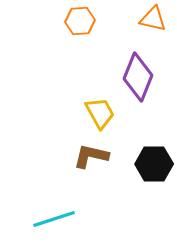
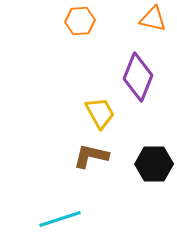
cyan line: moved 6 px right
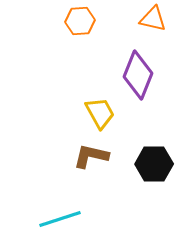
purple diamond: moved 2 px up
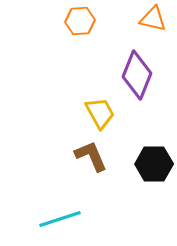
purple diamond: moved 1 px left
brown L-shape: rotated 54 degrees clockwise
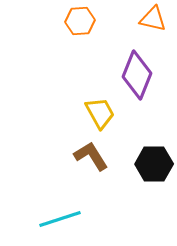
brown L-shape: rotated 9 degrees counterclockwise
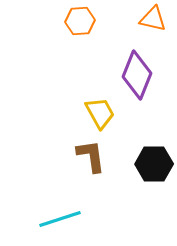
brown L-shape: rotated 24 degrees clockwise
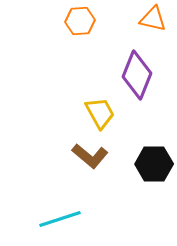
brown L-shape: moved 1 px left; rotated 138 degrees clockwise
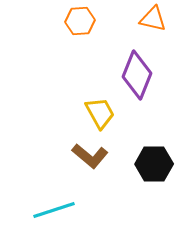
cyan line: moved 6 px left, 9 px up
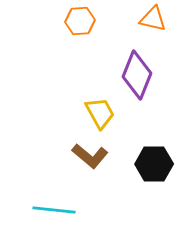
cyan line: rotated 24 degrees clockwise
